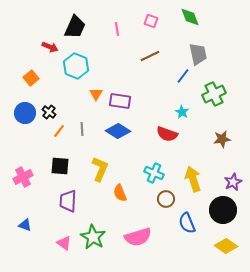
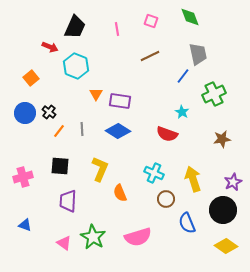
pink cross: rotated 12 degrees clockwise
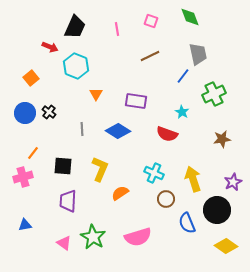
purple rectangle: moved 16 px right
orange line: moved 26 px left, 22 px down
black square: moved 3 px right
orange semicircle: rotated 78 degrees clockwise
black circle: moved 6 px left
blue triangle: rotated 32 degrees counterclockwise
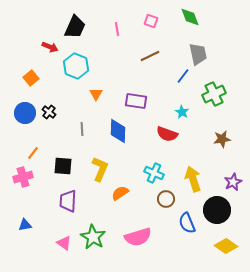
blue diamond: rotated 60 degrees clockwise
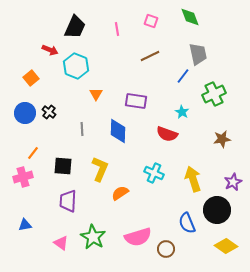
red arrow: moved 3 px down
brown circle: moved 50 px down
pink triangle: moved 3 px left
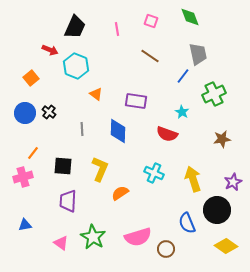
brown line: rotated 60 degrees clockwise
orange triangle: rotated 24 degrees counterclockwise
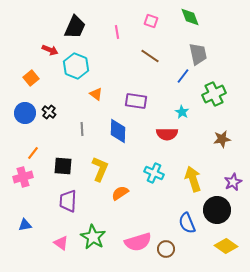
pink line: moved 3 px down
red semicircle: rotated 20 degrees counterclockwise
pink semicircle: moved 5 px down
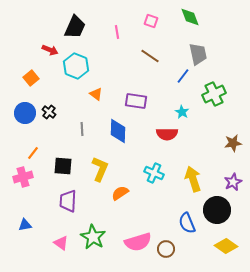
brown star: moved 11 px right, 4 px down
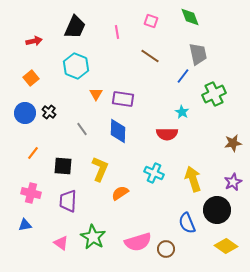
red arrow: moved 16 px left, 9 px up; rotated 35 degrees counterclockwise
orange triangle: rotated 24 degrees clockwise
purple rectangle: moved 13 px left, 2 px up
gray line: rotated 32 degrees counterclockwise
pink cross: moved 8 px right, 16 px down; rotated 30 degrees clockwise
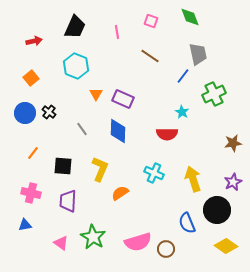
purple rectangle: rotated 15 degrees clockwise
